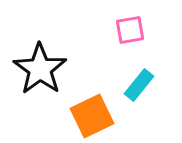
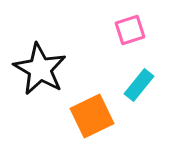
pink square: rotated 8 degrees counterclockwise
black star: rotated 6 degrees counterclockwise
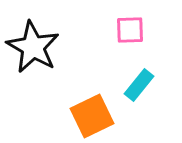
pink square: rotated 16 degrees clockwise
black star: moved 7 px left, 22 px up
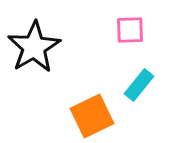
black star: moved 1 px right; rotated 12 degrees clockwise
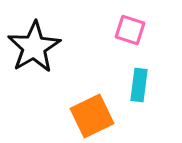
pink square: rotated 20 degrees clockwise
cyan rectangle: rotated 32 degrees counterclockwise
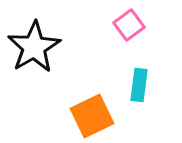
pink square: moved 1 px left, 5 px up; rotated 36 degrees clockwise
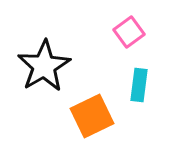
pink square: moved 7 px down
black star: moved 10 px right, 19 px down
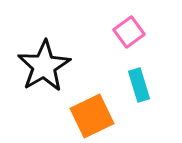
cyan rectangle: rotated 24 degrees counterclockwise
